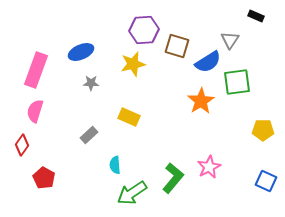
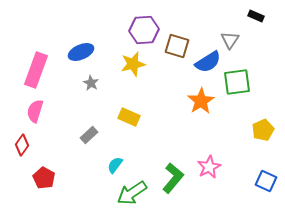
gray star: rotated 28 degrees clockwise
yellow pentagon: rotated 25 degrees counterclockwise
cyan semicircle: rotated 42 degrees clockwise
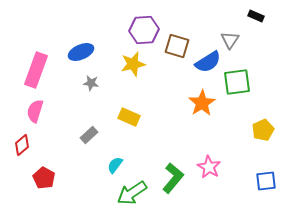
gray star: rotated 21 degrees counterclockwise
orange star: moved 1 px right, 2 px down
red diamond: rotated 15 degrees clockwise
pink star: rotated 15 degrees counterclockwise
blue square: rotated 30 degrees counterclockwise
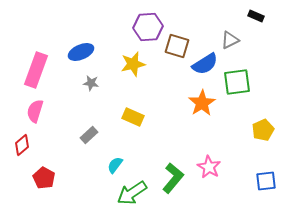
purple hexagon: moved 4 px right, 3 px up
gray triangle: rotated 30 degrees clockwise
blue semicircle: moved 3 px left, 2 px down
yellow rectangle: moved 4 px right
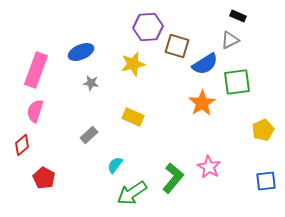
black rectangle: moved 18 px left
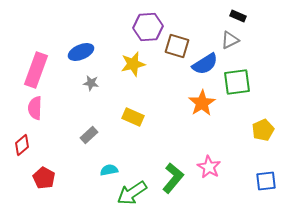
pink semicircle: moved 3 px up; rotated 15 degrees counterclockwise
cyan semicircle: moved 6 px left, 5 px down; rotated 42 degrees clockwise
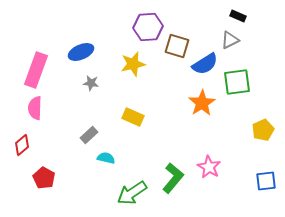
cyan semicircle: moved 3 px left, 12 px up; rotated 24 degrees clockwise
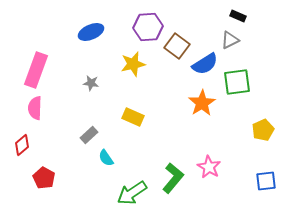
brown square: rotated 20 degrees clockwise
blue ellipse: moved 10 px right, 20 px up
cyan semicircle: rotated 138 degrees counterclockwise
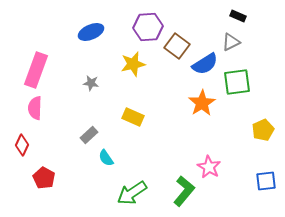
gray triangle: moved 1 px right, 2 px down
red diamond: rotated 25 degrees counterclockwise
green L-shape: moved 11 px right, 13 px down
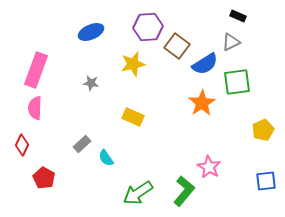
gray rectangle: moved 7 px left, 9 px down
green arrow: moved 6 px right
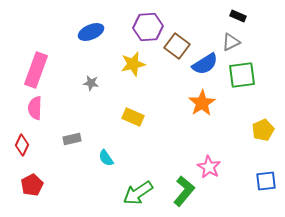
green square: moved 5 px right, 7 px up
gray rectangle: moved 10 px left, 5 px up; rotated 30 degrees clockwise
red pentagon: moved 12 px left, 7 px down; rotated 15 degrees clockwise
